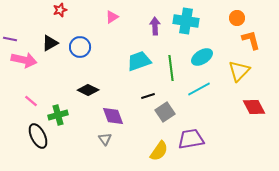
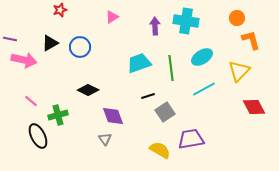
cyan trapezoid: moved 2 px down
cyan line: moved 5 px right
yellow semicircle: moved 1 px right, 1 px up; rotated 95 degrees counterclockwise
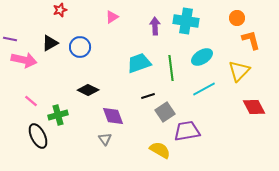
purple trapezoid: moved 4 px left, 8 px up
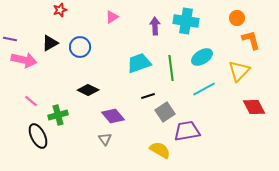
purple diamond: rotated 20 degrees counterclockwise
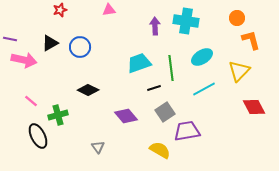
pink triangle: moved 3 px left, 7 px up; rotated 24 degrees clockwise
black line: moved 6 px right, 8 px up
purple diamond: moved 13 px right
gray triangle: moved 7 px left, 8 px down
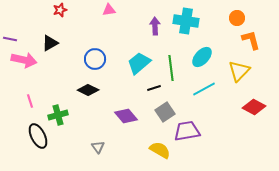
blue circle: moved 15 px right, 12 px down
cyan ellipse: rotated 15 degrees counterclockwise
cyan trapezoid: rotated 20 degrees counterclockwise
pink line: moved 1 px left; rotated 32 degrees clockwise
red diamond: rotated 35 degrees counterclockwise
